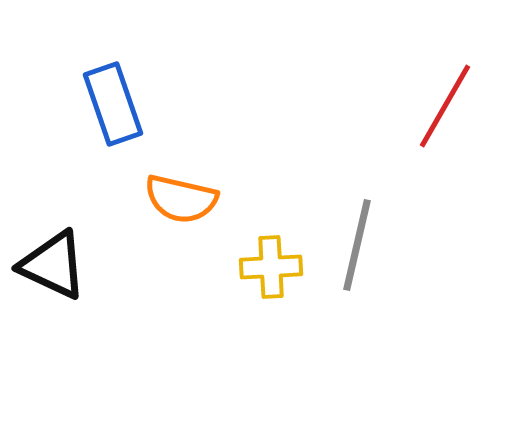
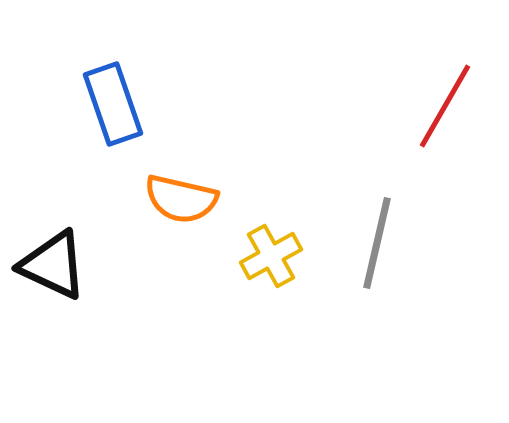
gray line: moved 20 px right, 2 px up
yellow cross: moved 11 px up; rotated 26 degrees counterclockwise
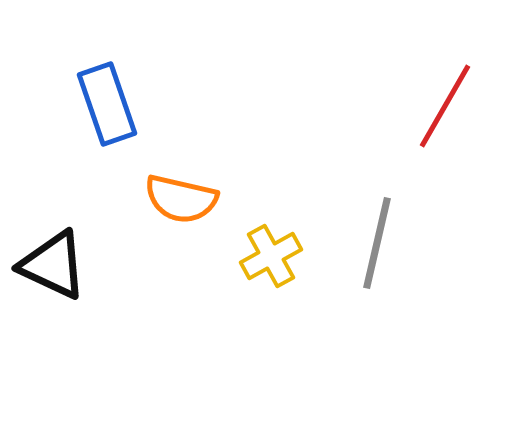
blue rectangle: moved 6 px left
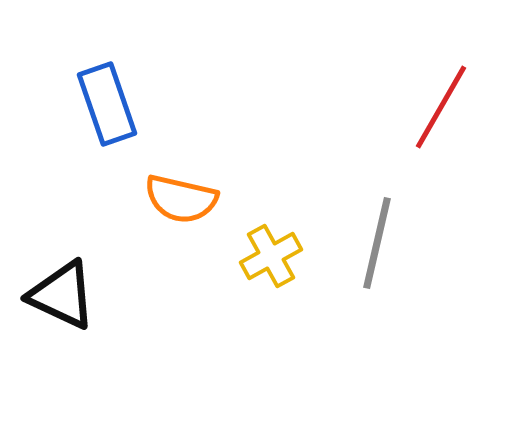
red line: moved 4 px left, 1 px down
black triangle: moved 9 px right, 30 px down
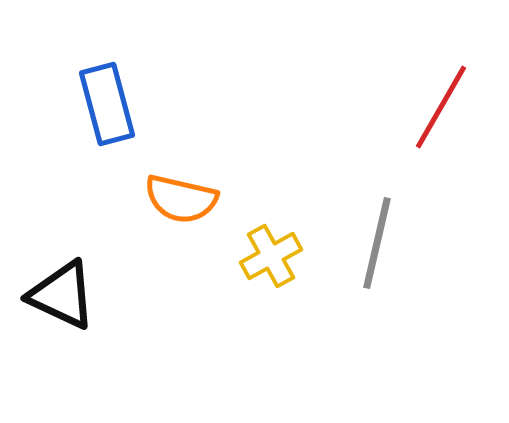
blue rectangle: rotated 4 degrees clockwise
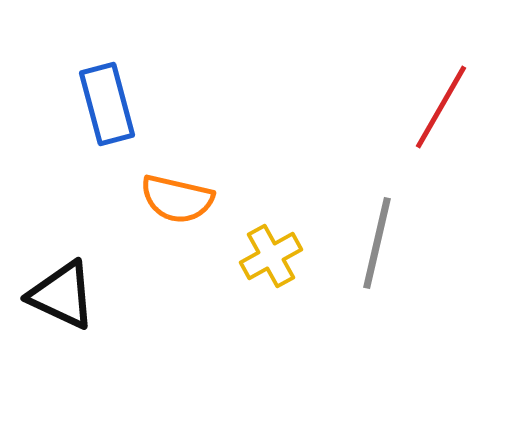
orange semicircle: moved 4 px left
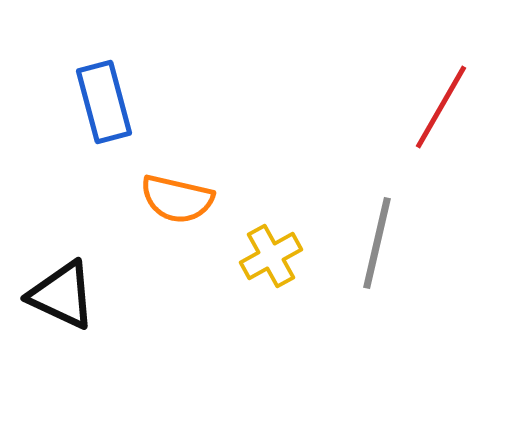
blue rectangle: moved 3 px left, 2 px up
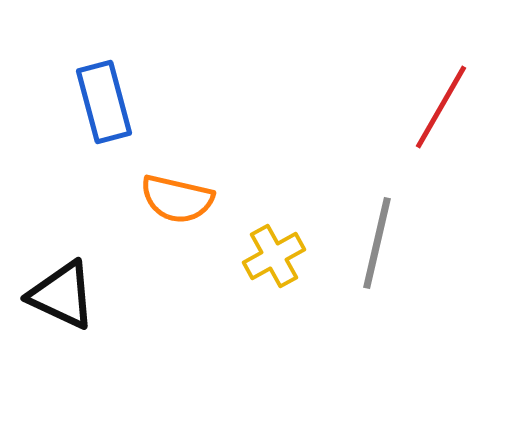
yellow cross: moved 3 px right
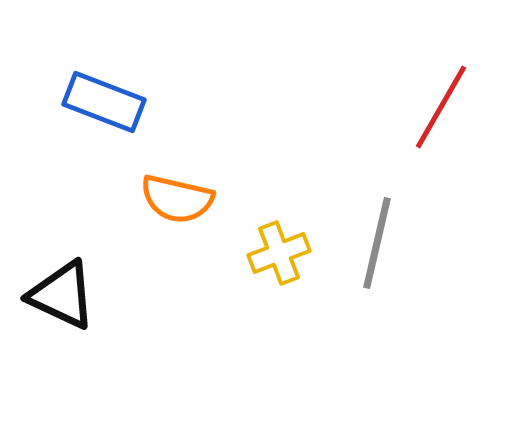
blue rectangle: rotated 54 degrees counterclockwise
yellow cross: moved 5 px right, 3 px up; rotated 8 degrees clockwise
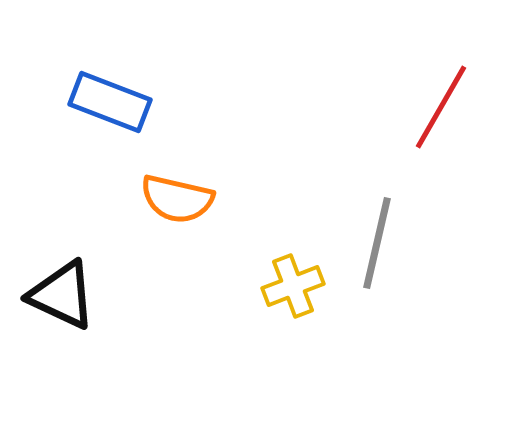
blue rectangle: moved 6 px right
yellow cross: moved 14 px right, 33 px down
